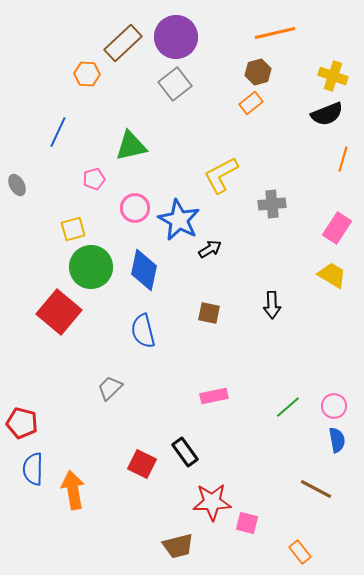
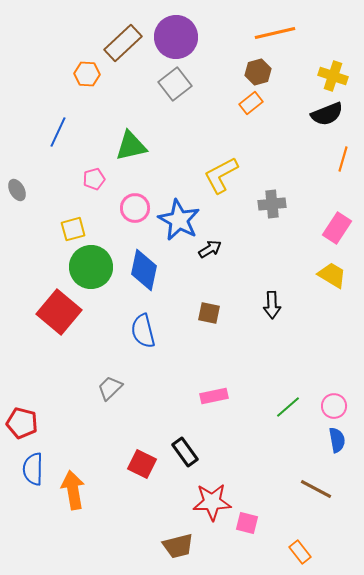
gray ellipse at (17, 185): moved 5 px down
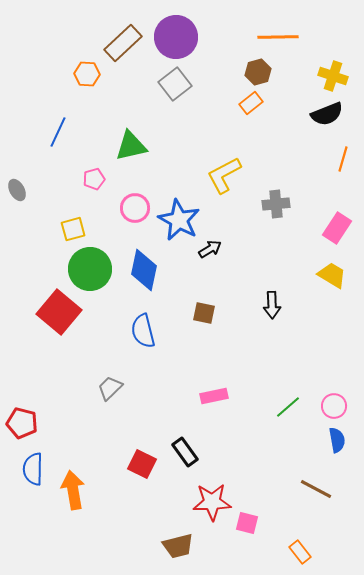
orange line at (275, 33): moved 3 px right, 4 px down; rotated 12 degrees clockwise
yellow L-shape at (221, 175): moved 3 px right
gray cross at (272, 204): moved 4 px right
green circle at (91, 267): moved 1 px left, 2 px down
brown square at (209, 313): moved 5 px left
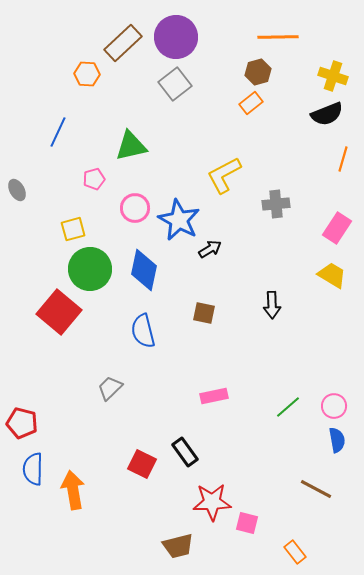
orange rectangle at (300, 552): moved 5 px left
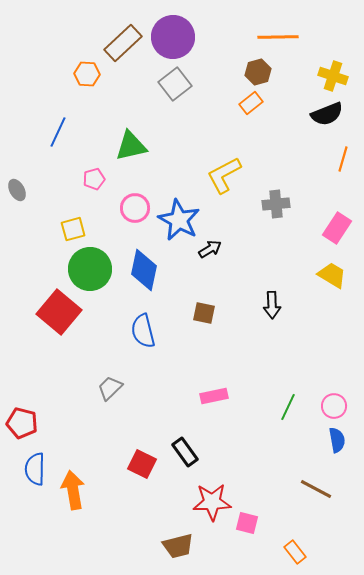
purple circle at (176, 37): moved 3 px left
green line at (288, 407): rotated 24 degrees counterclockwise
blue semicircle at (33, 469): moved 2 px right
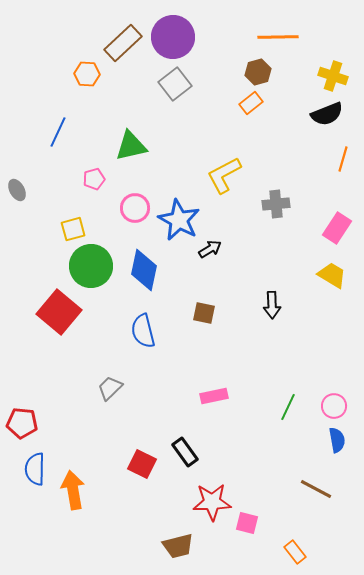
green circle at (90, 269): moved 1 px right, 3 px up
red pentagon at (22, 423): rotated 8 degrees counterclockwise
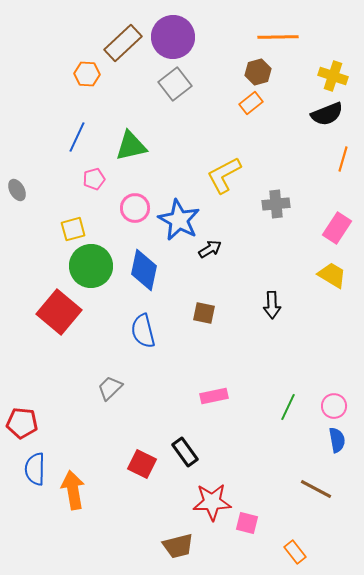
blue line at (58, 132): moved 19 px right, 5 px down
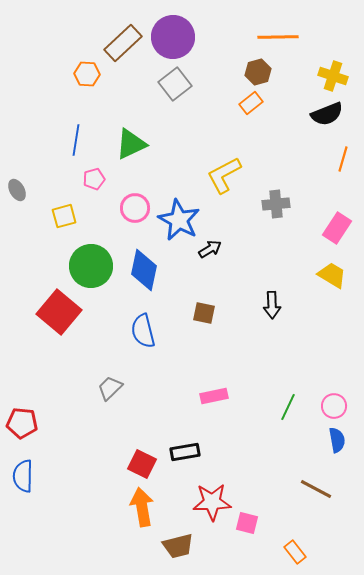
blue line at (77, 137): moved 1 px left, 3 px down; rotated 16 degrees counterclockwise
green triangle at (131, 146): moved 2 px up; rotated 12 degrees counterclockwise
yellow square at (73, 229): moved 9 px left, 13 px up
black rectangle at (185, 452): rotated 64 degrees counterclockwise
blue semicircle at (35, 469): moved 12 px left, 7 px down
orange arrow at (73, 490): moved 69 px right, 17 px down
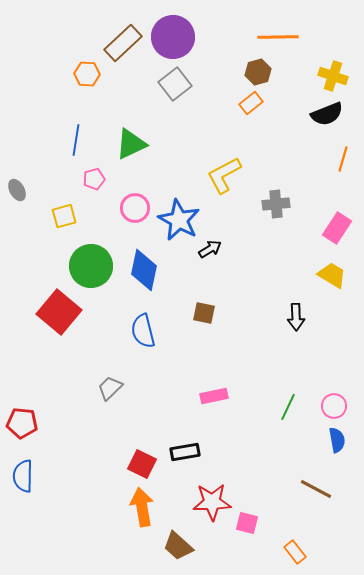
black arrow at (272, 305): moved 24 px right, 12 px down
brown trapezoid at (178, 546): rotated 56 degrees clockwise
